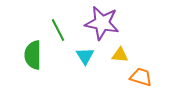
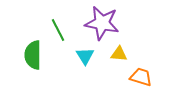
yellow triangle: moved 1 px left, 1 px up
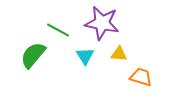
green line: rotated 35 degrees counterclockwise
green semicircle: rotated 40 degrees clockwise
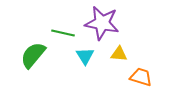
green line: moved 5 px right, 3 px down; rotated 15 degrees counterclockwise
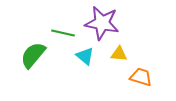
cyan triangle: rotated 18 degrees counterclockwise
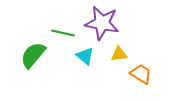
yellow triangle: rotated 12 degrees counterclockwise
orange trapezoid: moved 3 px up; rotated 15 degrees clockwise
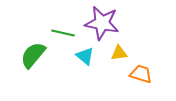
yellow triangle: moved 1 px up
orange trapezoid: rotated 15 degrees counterclockwise
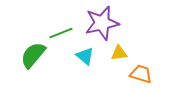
purple star: rotated 24 degrees counterclockwise
green line: moved 2 px left; rotated 35 degrees counterclockwise
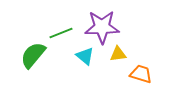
purple star: moved 4 px down; rotated 12 degrees clockwise
yellow triangle: moved 1 px left, 1 px down
